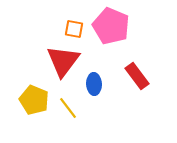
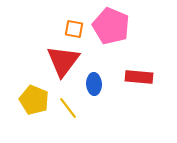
red rectangle: moved 2 px right, 1 px down; rotated 48 degrees counterclockwise
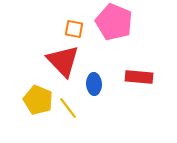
pink pentagon: moved 3 px right, 4 px up
red triangle: rotated 21 degrees counterclockwise
yellow pentagon: moved 4 px right
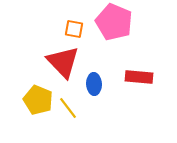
red triangle: moved 1 px down
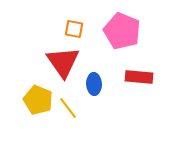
pink pentagon: moved 8 px right, 9 px down
red triangle: rotated 9 degrees clockwise
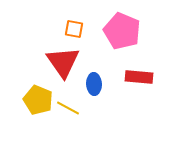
yellow line: rotated 25 degrees counterclockwise
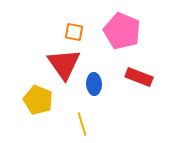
orange square: moved 3 px down
red triangle: moved 1 px right, 2 px down
red rectangle: rotated 16 degrees clockwise
yellow line: moved 14 px right, 16 px down; rotated 45 degrees clockwise
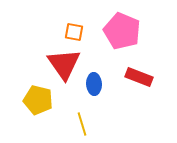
yellow pentagon: rotated 8 degrees counterclockwise
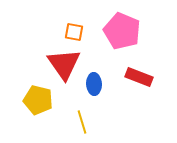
yellow line: moved 2 px up
